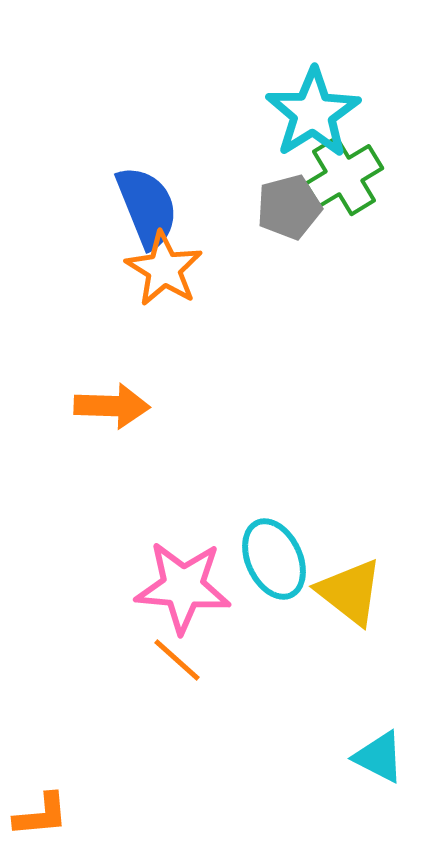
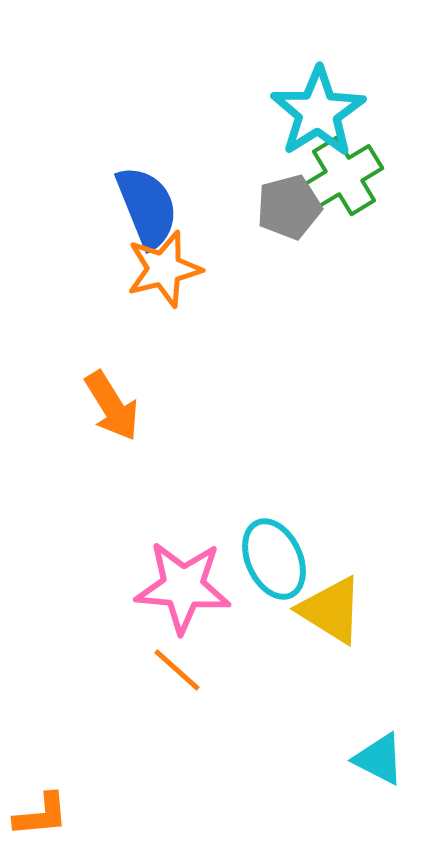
cyan star: moved 5 px right, 1 px up
orange star: rotated 26 degrees clockwise
orange arrow: rotated 56 degrees clockwise
yellow triangle: moved 19 px left, 18 px down; rotated 6 degrees counterclockwise
orange line: moved 10 px down
cyan triangle: moved 2 px down
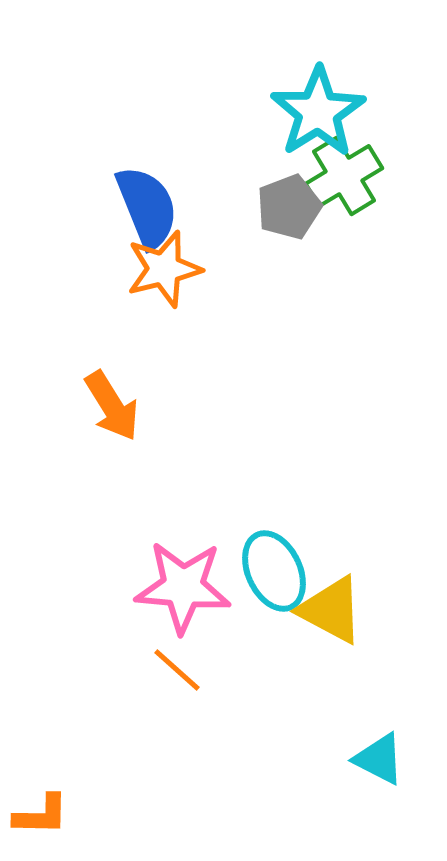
gray pentagon: rotated 6 degrees counterclockwise
cyan ellipse: moved 12 px down
yellow triangle: rotated 4 degrees counterclockwise
orange L-shape: rotated 6 degrees clockwise
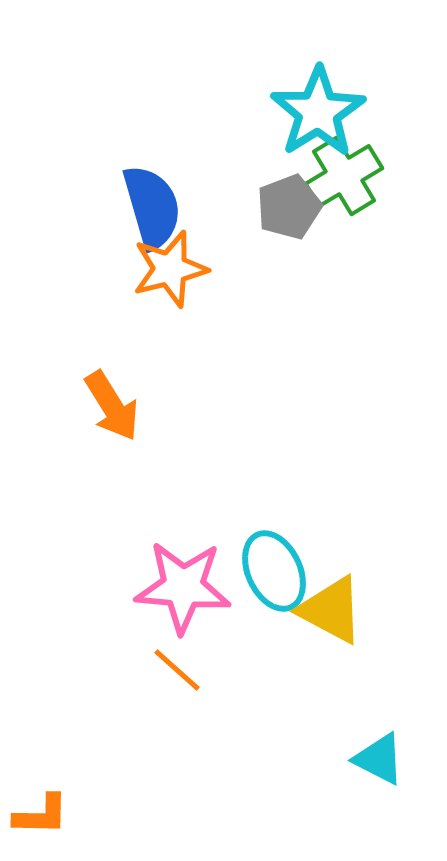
blue semicircle: moved 5 px right; rotated 6 degrees clockwise
orange star: moved 6 px right
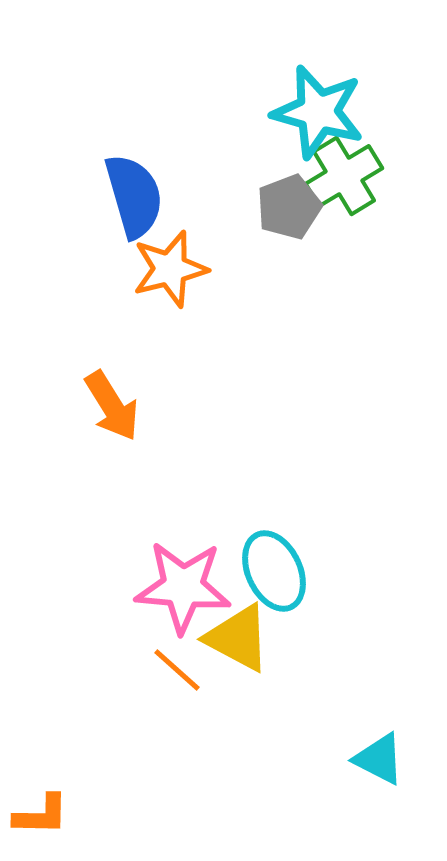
cyan star: rotated 24 degrees counterclockwise
blue semicircle: moved 18 px left, 11 px up
yellow triangle: moved 93 px left, 28 px down
